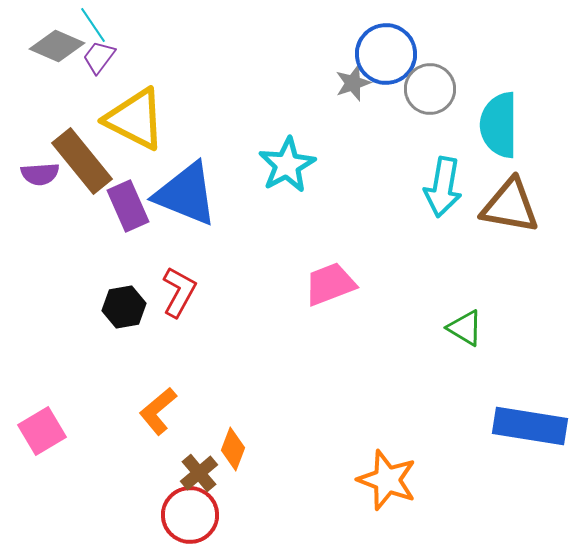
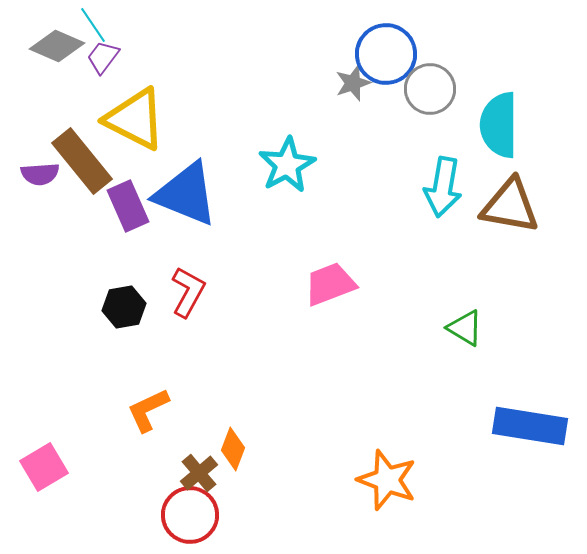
purple trapezoid: moved 4 px right
red L-shape: moved 9 px right
orange L-shape: moved 10 px left, 1 px up; rotated 15 degrees clockwise
pink square: moved 2 px right, 36 px down
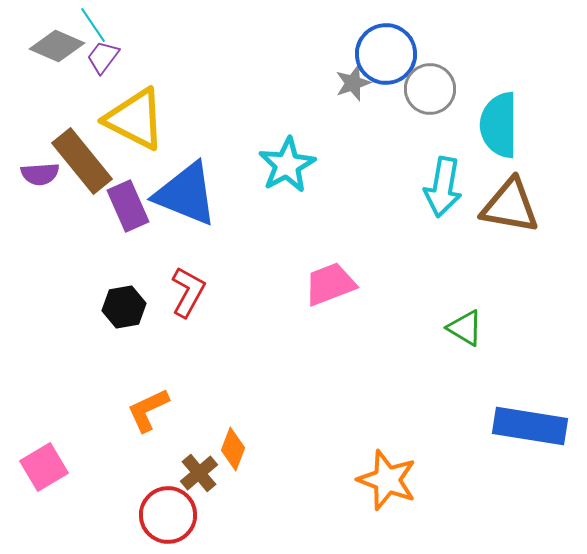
red circle: moved 22 px left
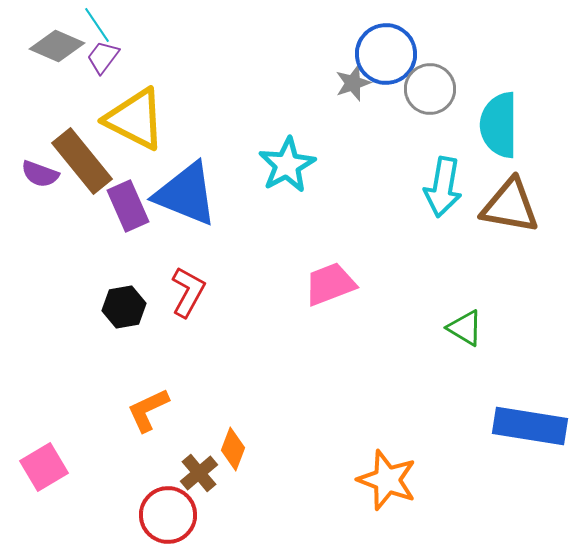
cyan line: moved 4 px right
purple semicircle: rotated 24 degrees clockwise
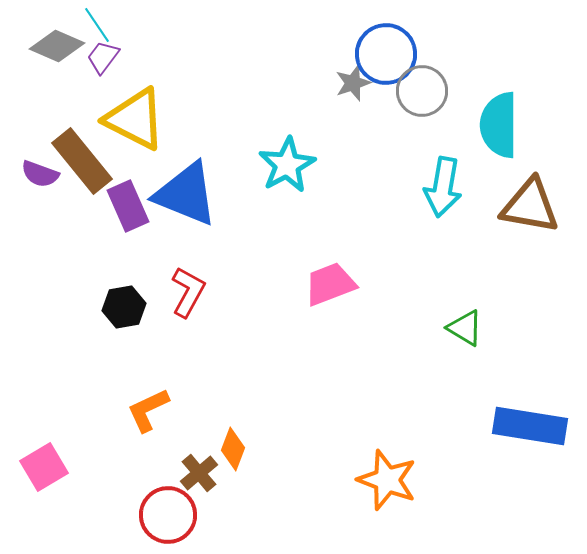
gray circle: moved 8 px left, 2 px down
brown triangle: moved 20 px right
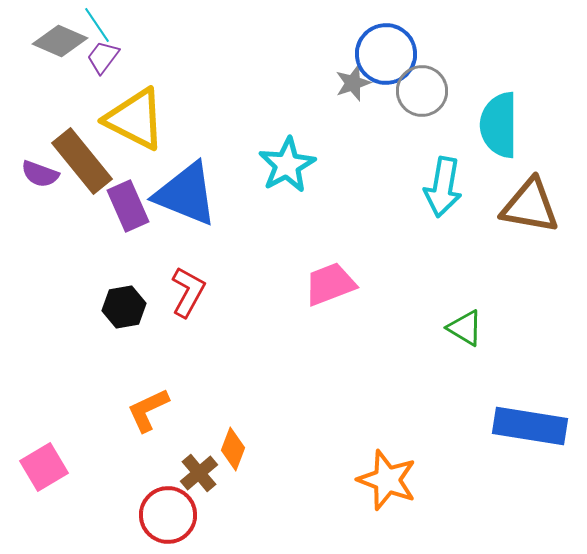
gray diamond: moved 3 px right, 5 px up
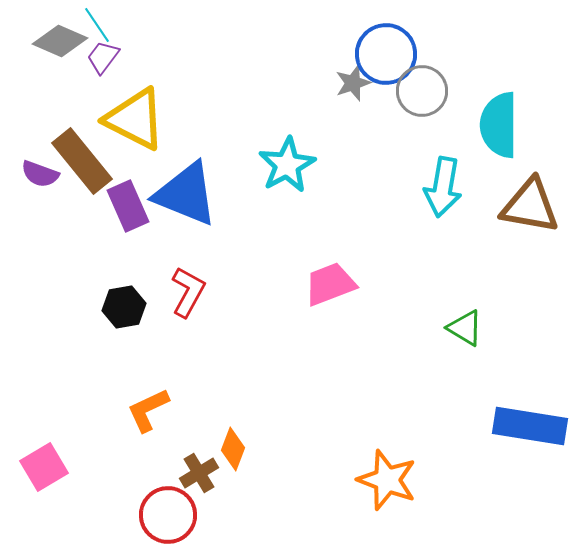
brown cross: rotated 9 degrees clockwise
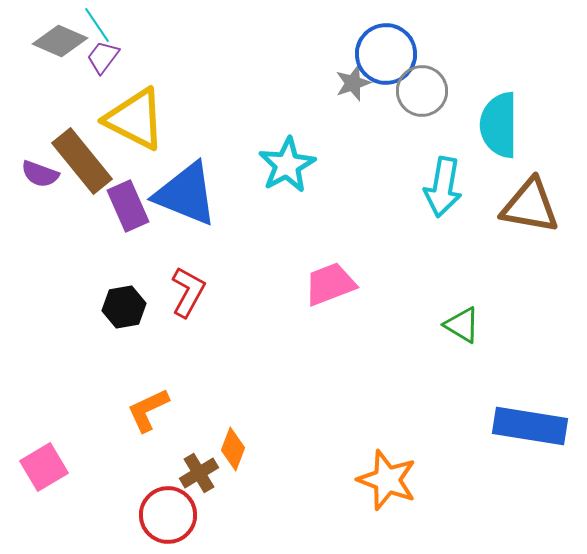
green triangle: moved 3 px left, 3 px up
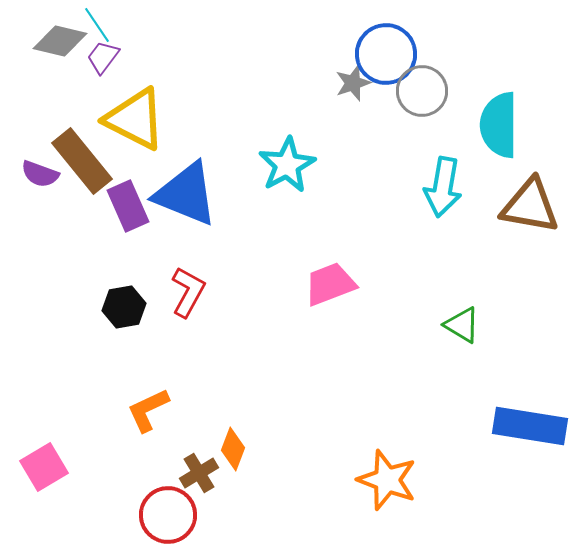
gray diamond: rotated 10 degrees counterclockwise
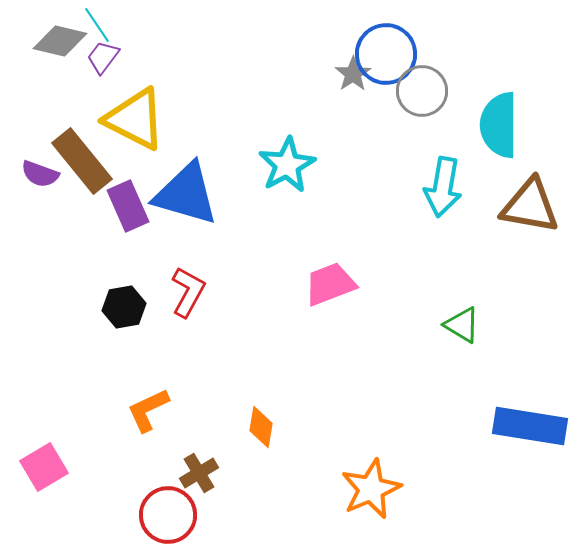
gray star: moved 9 px up; rotated 15 degrees counterclockwise
blue triangle: rotated 6 degrees counterclockwise
orange diamond: moved 28 px right, 22 px up; rotated 12 degrees counterclockwise
orange star: moved 16 px left, 9 px down; rotated 28 degrees clockwise
